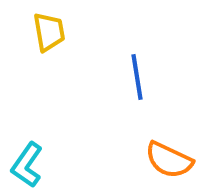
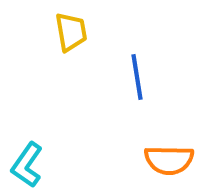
yellow trapezoid: moved 22 px right
orange semicircle: rotated 24 degrees counterclockwise
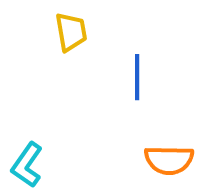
blue line: rotated 9 degrees clockwise
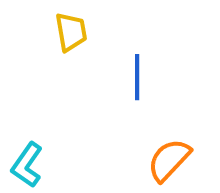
orange semicircle: rotated 132 degrees clockwise
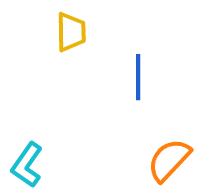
yellow trapezoid: rotated 9 degrees clockwise
blue line: moved 1 px right
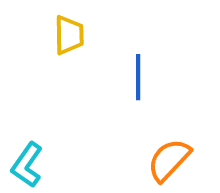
yellow trapezoid: moved 2 px left, 3 px down
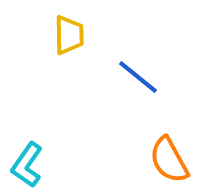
blue line: rotated 51 degrees counterclockwise
orange semicircle: rotated 72 degrees counterclockwise
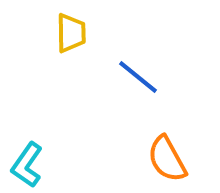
yellow trapezoid: moved 2 px right, 2 px up
orange semicircle: moved 2 px left, 1 px up
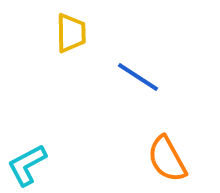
blue line: rotated 6 degrees counterclockwise
cyan L-shape: rotated 27 degrees clockwise
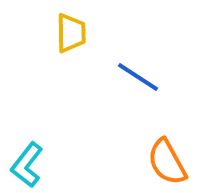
orange semicircle: moved 3 px down
cyan L-shape: rotated 24 degrees counterclockwise
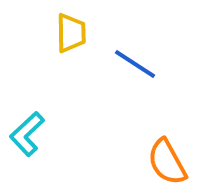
blue line: moved 3 px left, 13 px up
cyan L-shape: moved 31 px up; rotated 9 degrees clockwise
